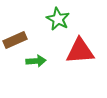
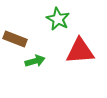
brown rectangle: moved 1 px up; rotated 45 degrees clockwise
green arrow: moved 1 px left; rotated 12 degrees counterclockwise
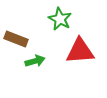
green star: moved 2 px right
brown rectangle: moved 1 px right
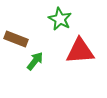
green arrow: rotated 36 degrees counterclockwise
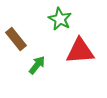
brown rectangle: rotated 30 degrees clockwise
green arrow: moved 2 px right, 4 px down
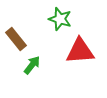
green star: rotated 10 degrees counterclockwise
green arrow: moved 5 px left
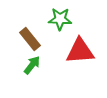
green star: rotated 15 degrees counterclockwise
brown rectangle: moved 14 px right
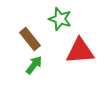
green star: rotated 15 degrees clockwise
green arrow: moved 2 px right
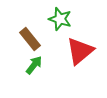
red triangle: rotated 36 degrees counterclockwise
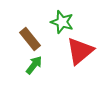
green star: moved 2 px right, 3 px down
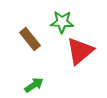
green star: rotated 15 degrees counterclockwise
green arrow: moved 20 px down; rotated 18 degrees clockwise
